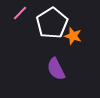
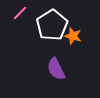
white pentagon: moved 2 px down
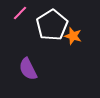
purple semicircle: moved 28 px left
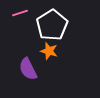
pink line: rotated 28 degrees clockwise
orange star: moved 24 px left, 15 px down
